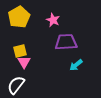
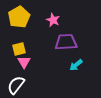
yellow square: moved 1 px left, 2 px up
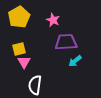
cyan arrow: moved 1 px left, 4 px up
white semicircle: moved 19 px right; rotated 30 degrees counterclockwise
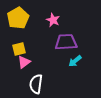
yellow pentagon: moved 1 px left, 1 px down
pink triangle: rotated 24 degrees clockwise
white semicircle: moved 1 px right, 1 px up
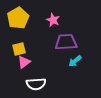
white semicircle: rotated 102 degrees counterclockwise
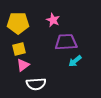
yellow pentagon: moved 5 px down; rotated 30 degrees clockwise
pink triangle: moved 1 px left, 3 px down
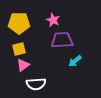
yellow pentagon: moved 1 px right
purple trapezoid: moved 4 px left, 2 px up
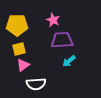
yellow pentagon: moved 2 px left, 2 px down
cyan arrow: moved 6 px left
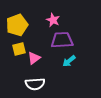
yellow pentagon: rotated 20 degrees counterclockwise
pink triangle: moved 11 px right, 7 px up
white semicircle: moved 1 px left
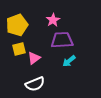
pink star: rotated 16 degrees clockwise
white semicircle: rotated 18 degrees counterclockwise
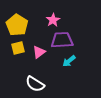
yellow pentagon: rotated 20 degrees counterclockwise
yellow square: moved 1 px left, 1 px up
pink triangle: moved 5 px right, 6 px up
white semicircle: rotated 54 degrees clockwise
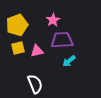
yellow pentagon: rotated 20 degrees clockwise
pink triangle: moved 2 px left, 1 px up; rotated 24 degrees clockwise
white semicircle: rotated 144 degrees counterclockwise
